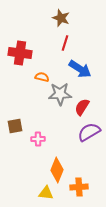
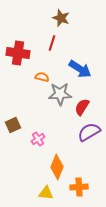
red line: moved 13 px left
red cross: moved 2 px left
brown square: moved 2 px left, 1 px up; rotated 14 degrees counterclockwise
pink cross: rotated 32 degrees counterclockwise
orange diamond: moved 3 px up
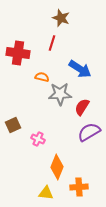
pink cross: rotated 32 degrees counterclockwise
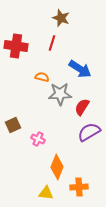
red cross: moved 2 px left, 7 px up
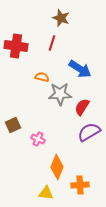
orange cross: moved 1 px right, 2 px up
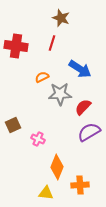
orange semicircle: rotated 40 degrees counterclockwise
red semicircle: moved 1 px right; rotated 12 degrees clockwise
